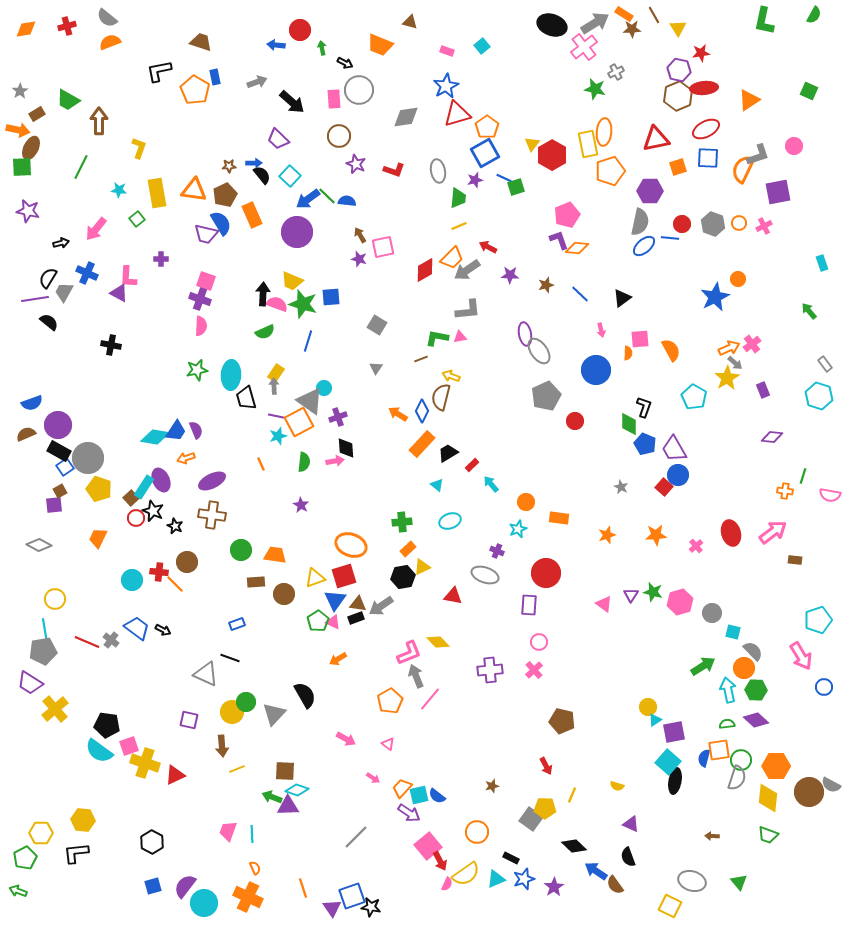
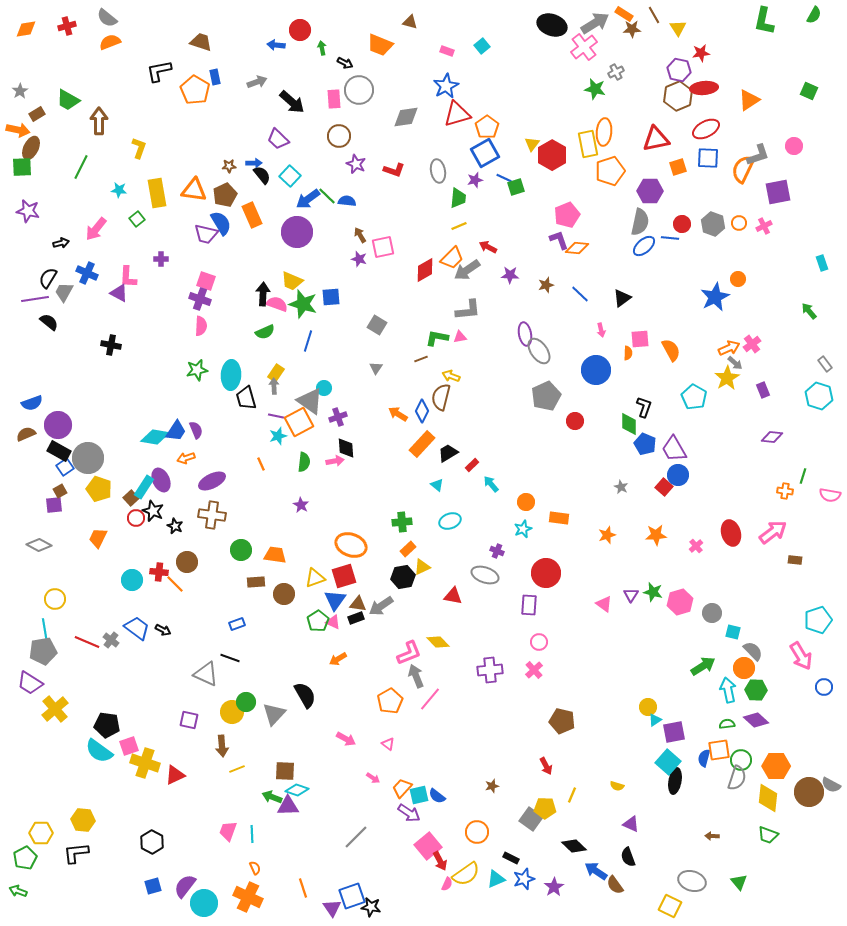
cyan star at (518, 529): moved 5 px right
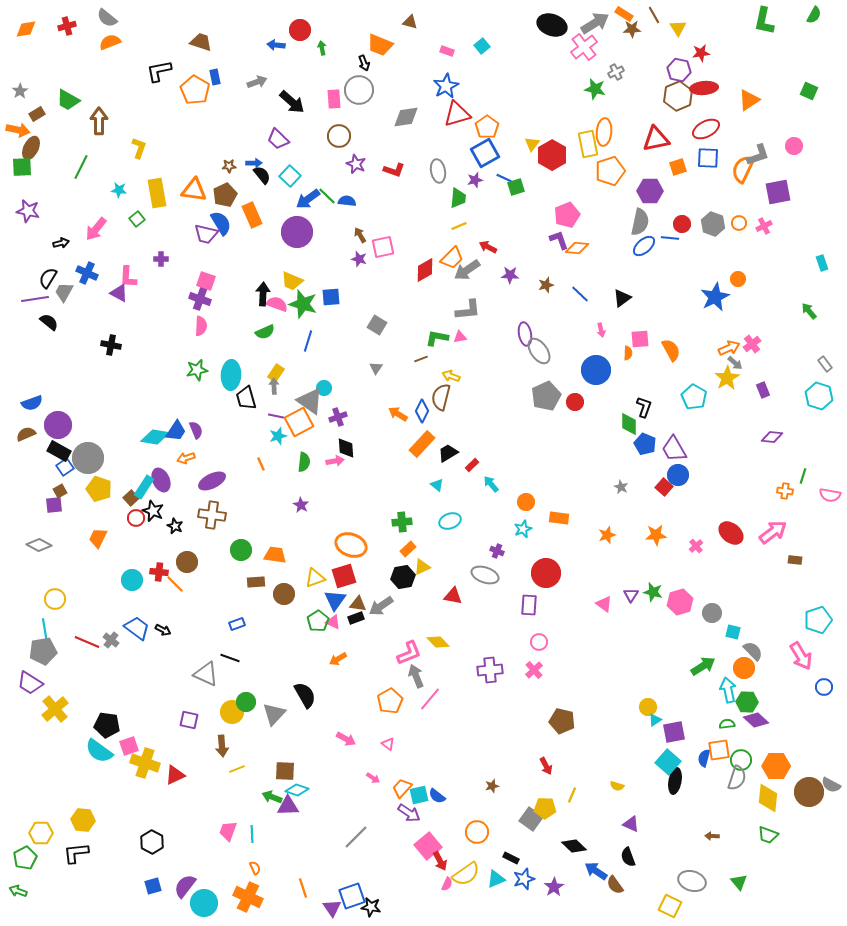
black arrow at (345, 63): moved 19 px right; rotated 42 degrees clockwise
red circle at (575, 421): moved 19 px up
red ellipse at (731, 533): rotated 35 degrees counterclockwise
green hexagon at (756, 690): moved 9 px left, 12 px down
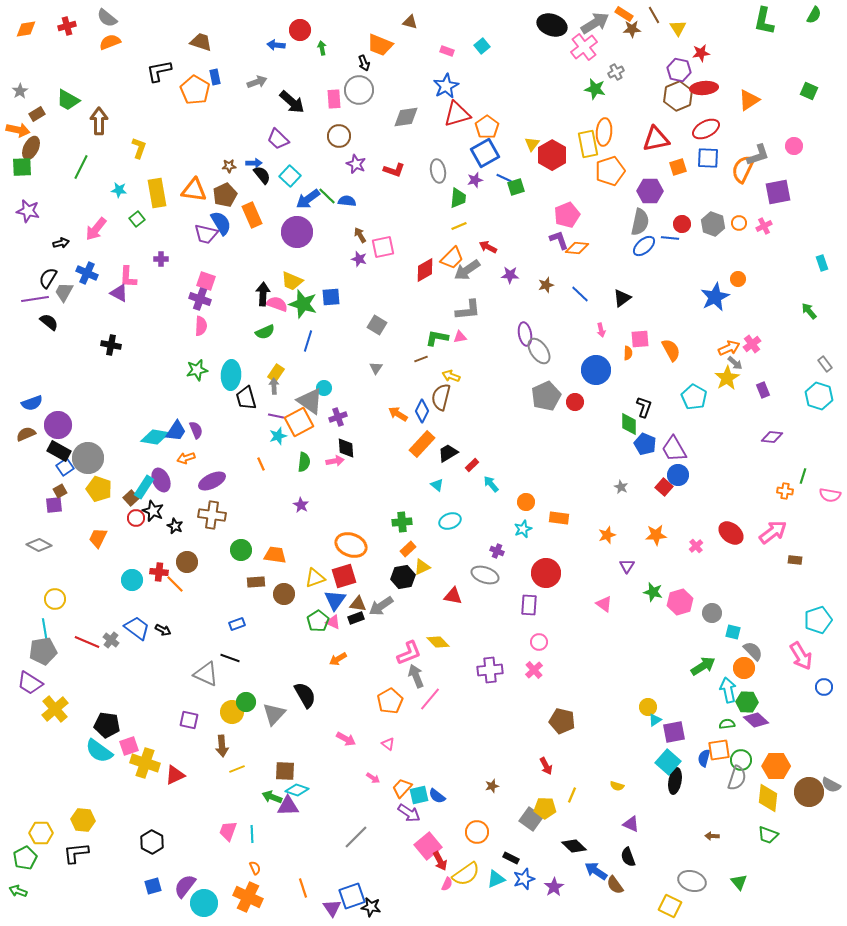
purple triangle at (631, 595): moved 4 px left, 29 px up
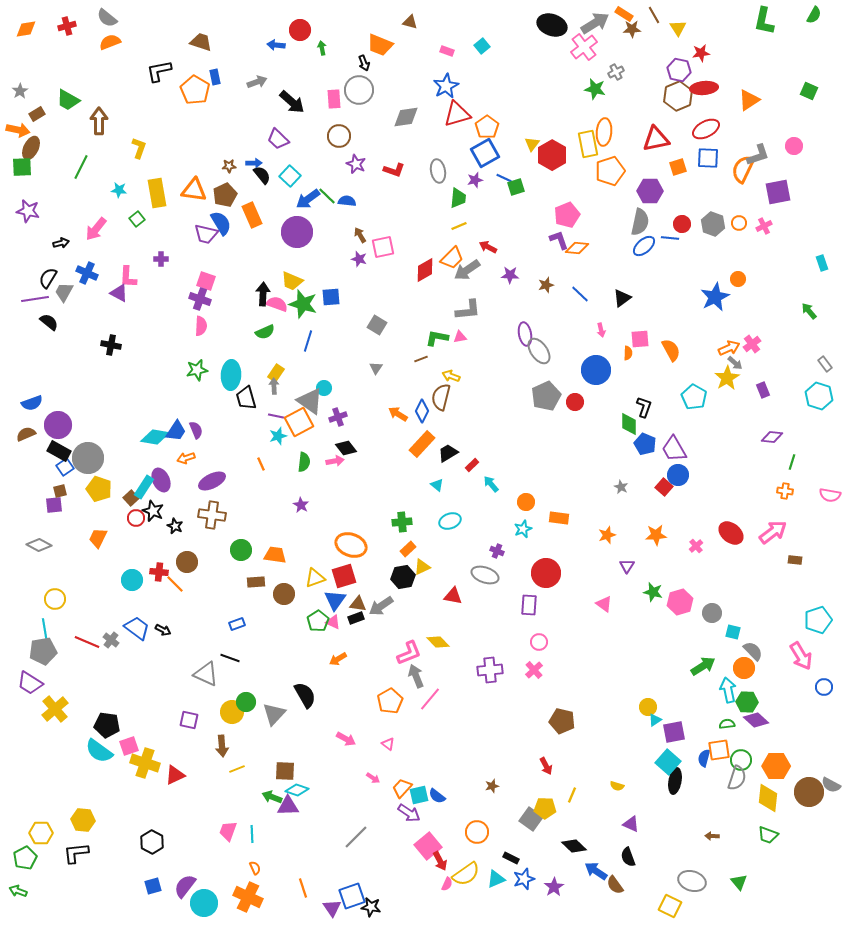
black diamond at (346, 448): rotated 35 degrees counterclockwise
green line at (803, 476): moved 11 px left, 14 px up
brown square at (60, 491): rotated 16 degrees clockwise
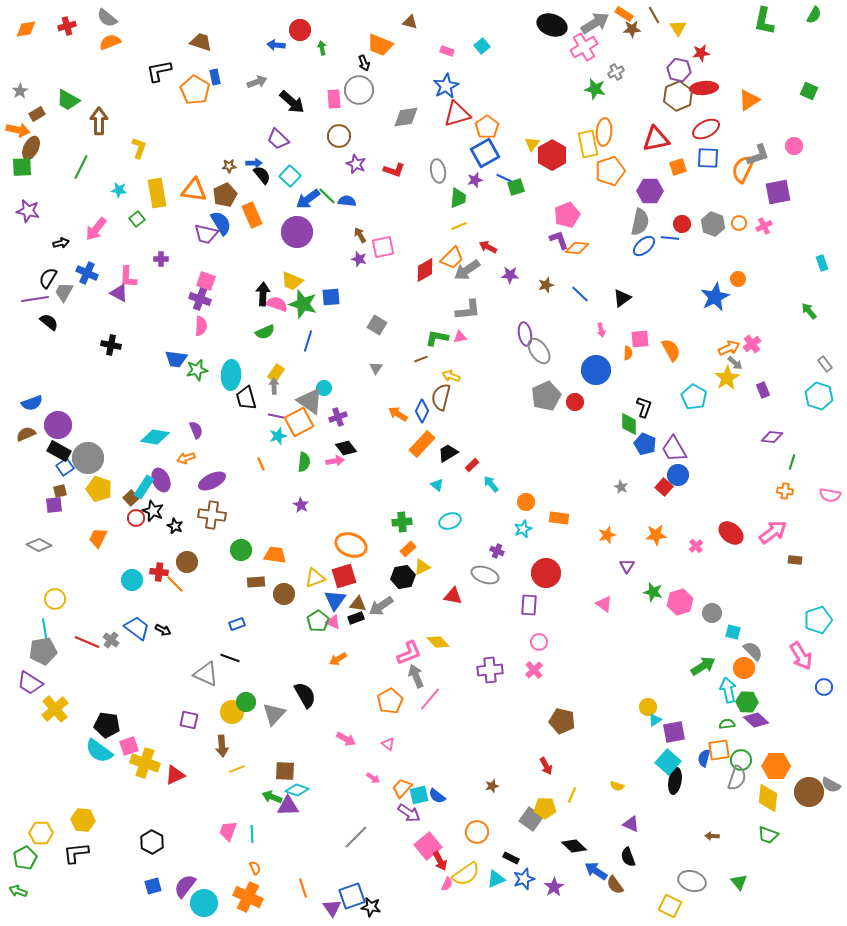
pink cross at (584, 47): rotated 8 degrees clockwise
blue trapezoid at (176, 431): moved 72 px up; rotated 65 degrees clockwise
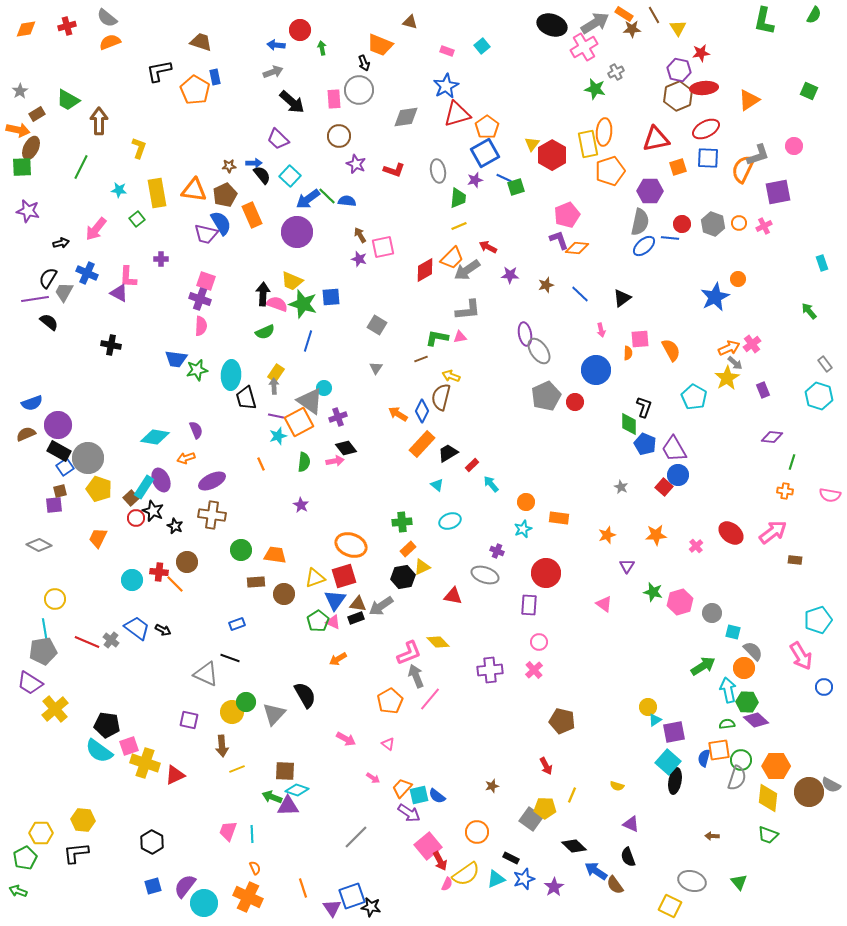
gray arrow at (257, 82): moved 16 px right, 10 px up
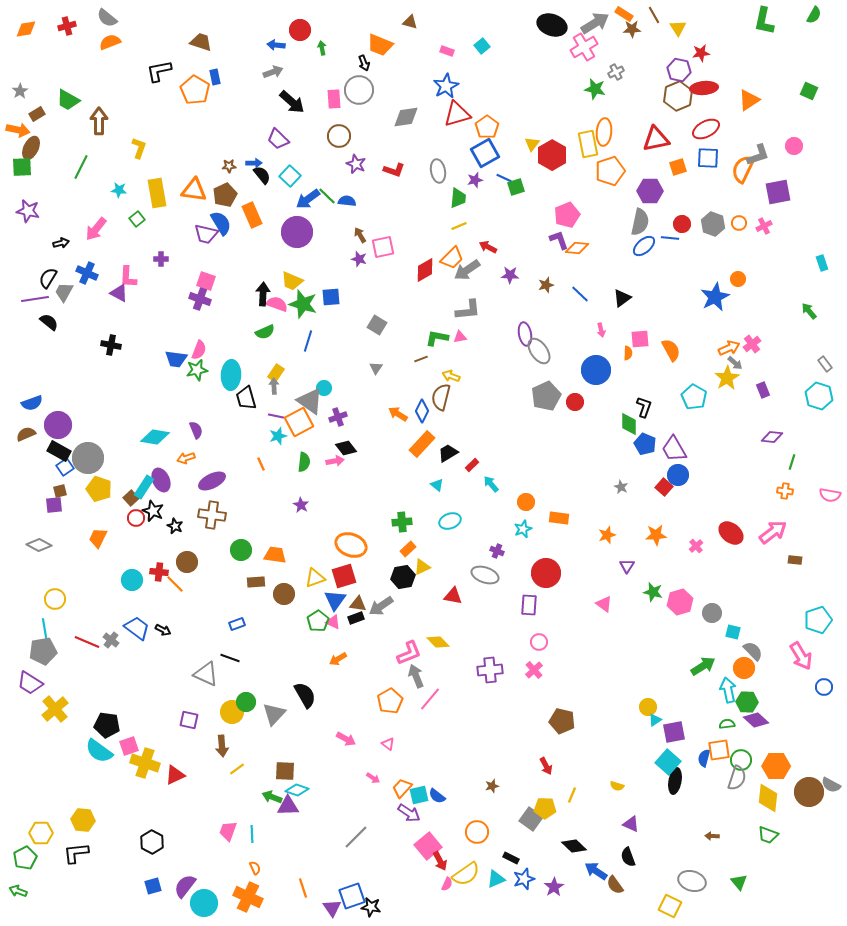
pink semicircle at (201, 326): moved 2 px left, 24 px down; rotated 18 degrees clockwise
yellow line at (237, 769): rotated 14 degrees counterclockwise
